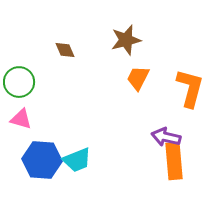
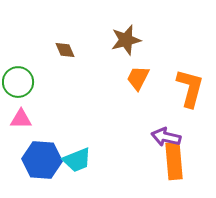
green circle: moved 1 px left
pink triangle: rotated 15 degrees counterclockwise
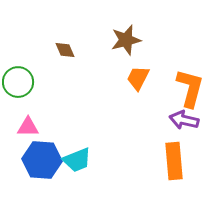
pink triangle: moved 7 px right, 8 px down
purple arrow: moved 18 px right, 17 px up
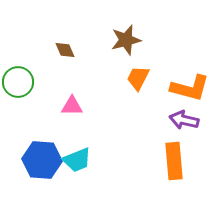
orange L-shape: rotated 90 degrees clockwise
pink triangle: moved 44 px right, 21 px up
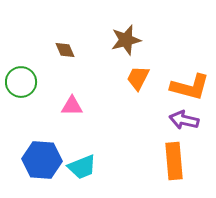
green circle: moved 3 px right
orange L-shape: moved 1 px up
cyan trapezoid: moved 5 px right, 7 px down
